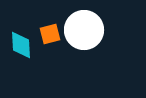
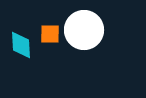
orange square: rotated 15 degrees clockwise
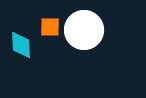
orange square: moved 7 px up
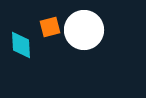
orange square: rotated 15 degrees counterclockwise
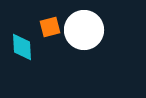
cyan diamond: moved 1 px right, 2 px down
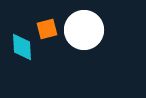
orange square: moved 3 px left, 2 px down
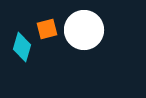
cyan diamond: rotated 20 degrees clockwise
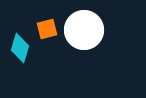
cyan diamond: moved 2 px left, 1 px down
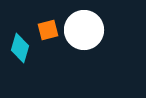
orange square: moved 1 px right, 1 px down
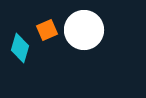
orange square: moved 1 px left; rotated 10 degrees counterclockwise
